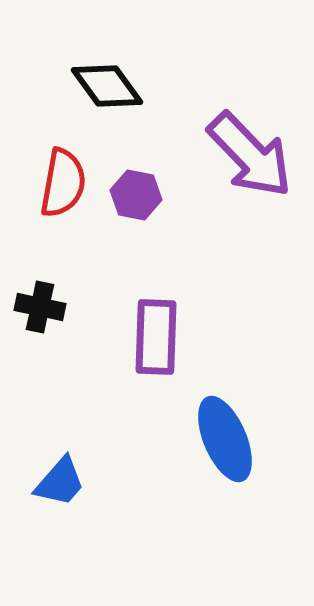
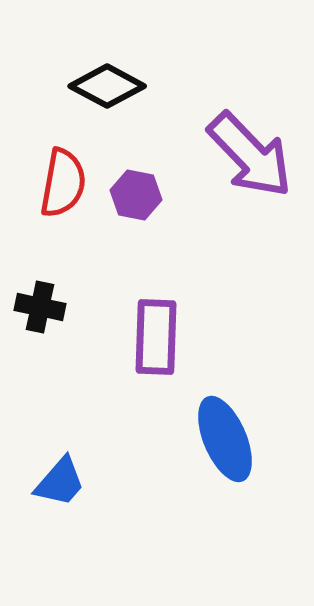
black diamond: rotated 26 degrees counterclockwise
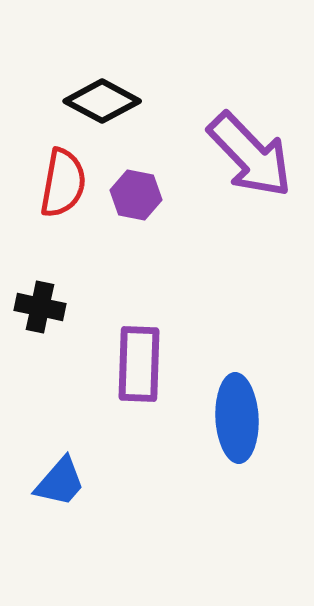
black diamond: moved 5 px left, 15 px down
purple rectangle: moved 17 px left, 27 px down
blue ellipse: moved 12 px right, 21 px up; rotated 20 degrees clockwise
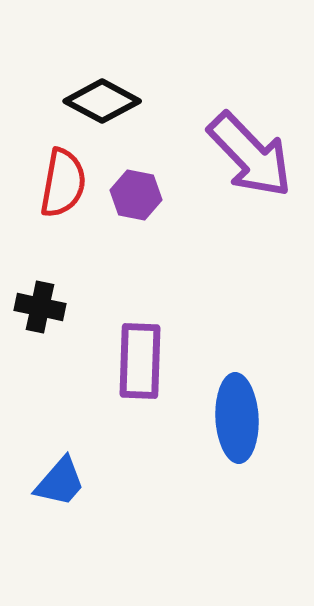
purple rectangle: moved 1 px right, 3 px up
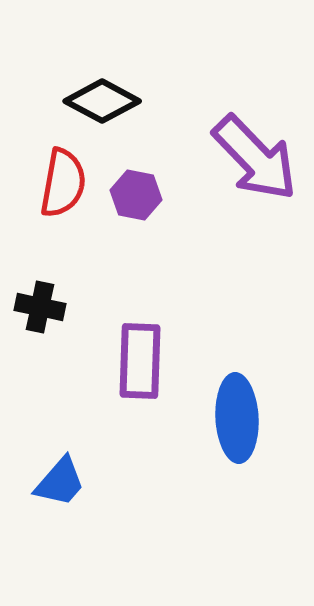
purple arrow: moved 5 px right, 3 px down
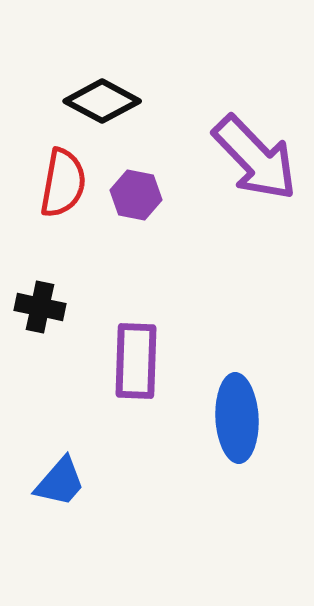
purple rectangle: moved 4 px left
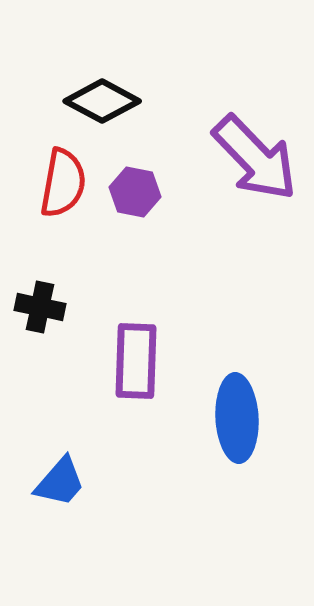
purple hexagon: moved 1 px left, 3 px up
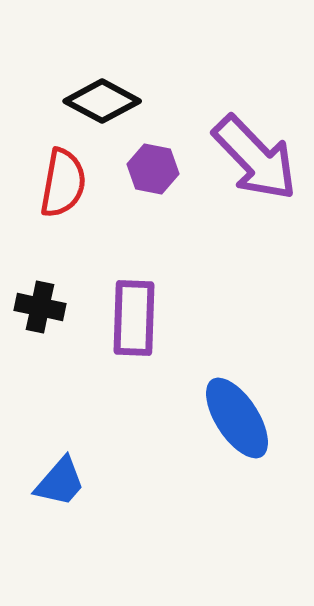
purple hexagon: moved 18 px right, 23 px up
purple rectangle: moved 2 px left, 43 px up
blue ellipse: rotated 30 degrees counterclockwise
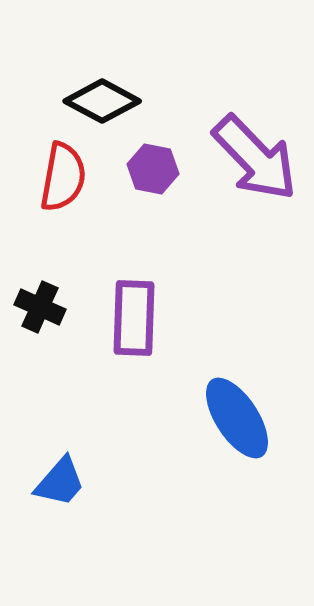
red semicircle: moved 6 px up
black cross: rotated 12 degrees clockwise
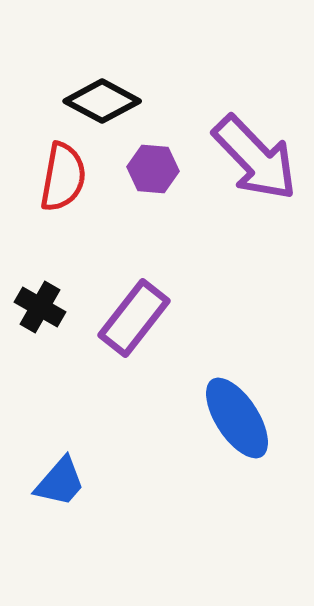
purple hexagon: rotated 6 degrees counterclockwise
black cross: rotated 6 degrees clockwise
purple rectangle: rotated 36 degrees clockwise
